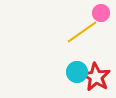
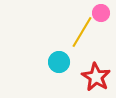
yellow line: rotated 24 degrees counterclockwise
cyan circle: moved 18 px left, 10 px up
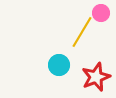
cyan circle: moved 3 px down
red star: rotated 20 degrees clockwise
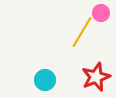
cyan circle: moved 14 px left, 15 px down
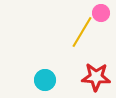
red star: rotated 24 degrees clockwise
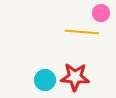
yellow line: rotated 64 degrees clockwise
red star: moved 21 px left
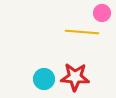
pink circle: moved 1 px right
cyan circle: moved 1 px left, 1 px up
